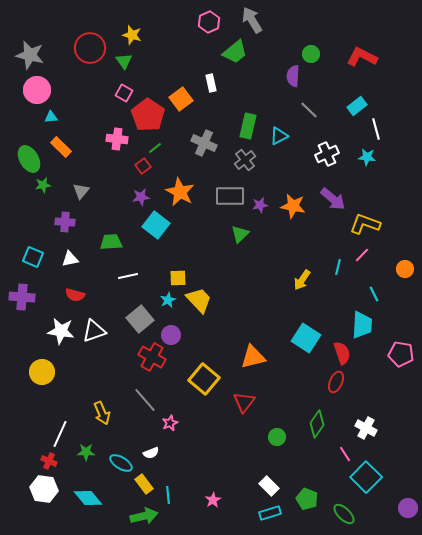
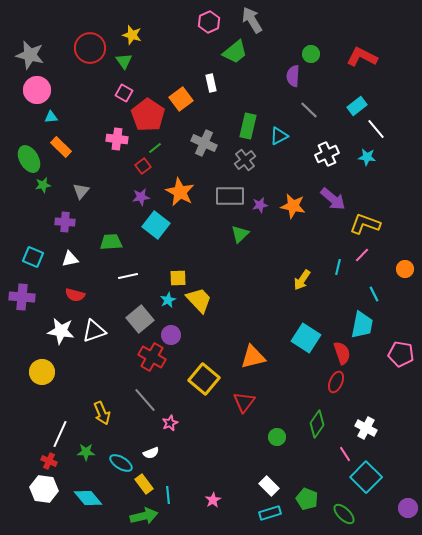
white line at (376, 129): rotated 25 degrees counterclockwise
cyan trapezoid at (362, 325): rotated 8 degrees clockwise
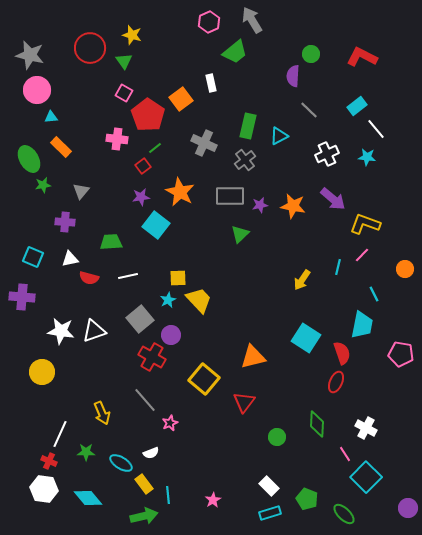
red semicircle at (75, 295): moved 14 px right, 17 px up
green diamond at (317, 424): rotated 32 degrees counterclockwise
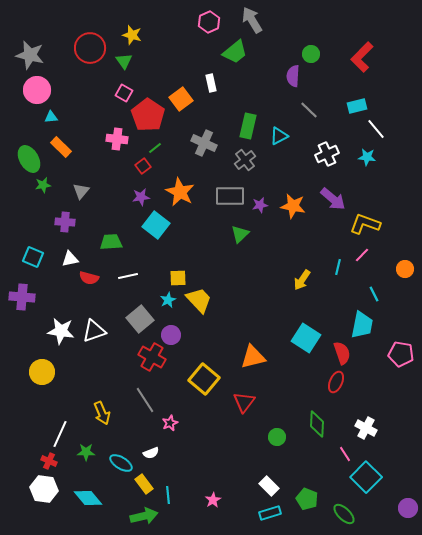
red L-shape at (362, 57): rotated 72 degrees counterclockwise
cyan rectangle at (357, 106): rotated 24 degrees clockwise
gray line at (145, 400): rotated 8 degrees clockwise
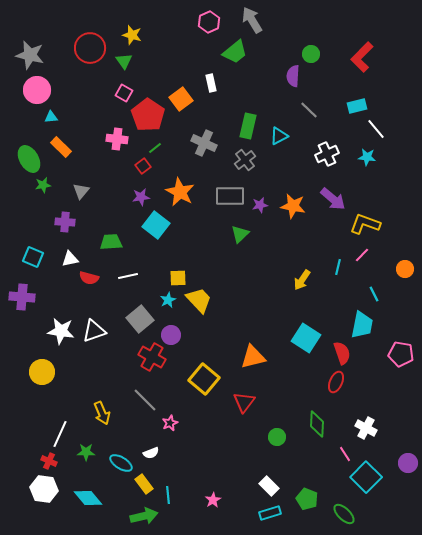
gray line at (145, 400): rotated 12 degrees counterclockwise
purple circle at (408, 508): moved 45 px up
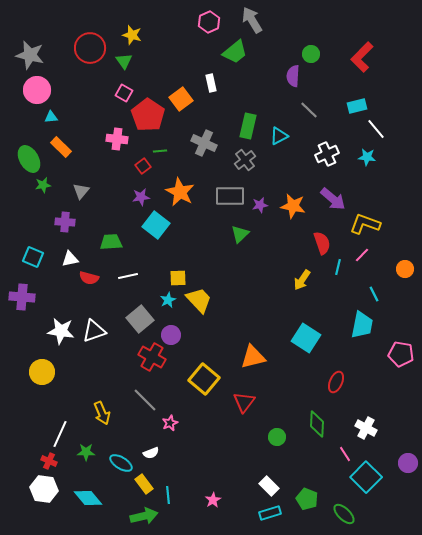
green line at (155, 148): moved 5 px right, 3 px down; rotated 32 degrees clockwise
red semicircle at (342, 353): moved 20 px left, 110 px up
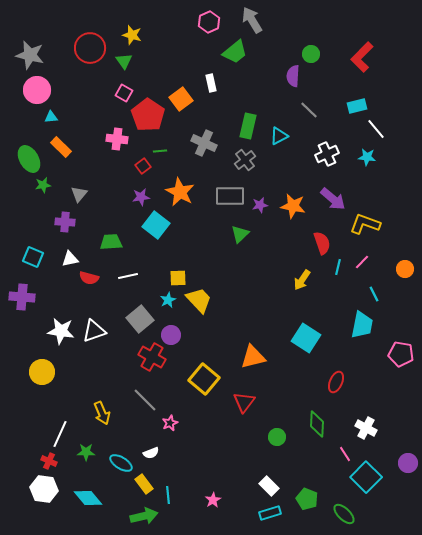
gray triangle at (81, 191): moved 2 px left, 3 px down
pink line at (362, 255): moved 7 px down
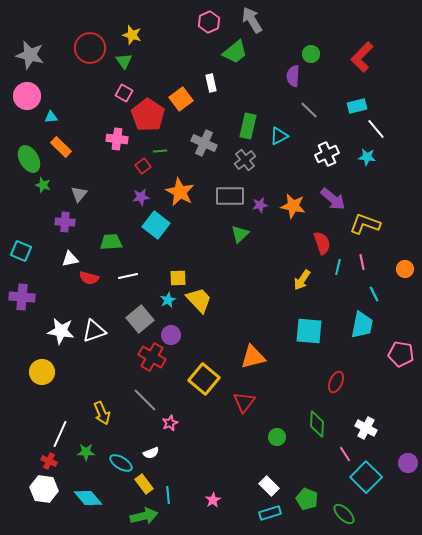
pink circle at (37, 90): moved 10 px left, 6 px down
green star at (43, 185): rotated 28 degrees clockwise
cyan square at (33, 257): moved 12 px left, 6 px up
pink line at (362, 262): rotated 56 degrees counterclockwise
cyan square at (306, 338): moved 3 px right, 7 px up; rotated 28 degrees counterclockwise
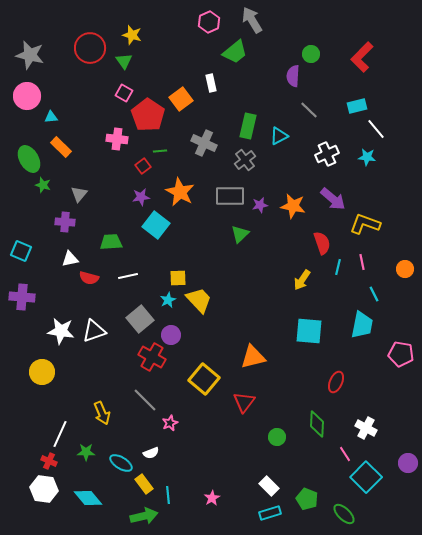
pink star at (213, 500): moved 1 px left, 2 px up
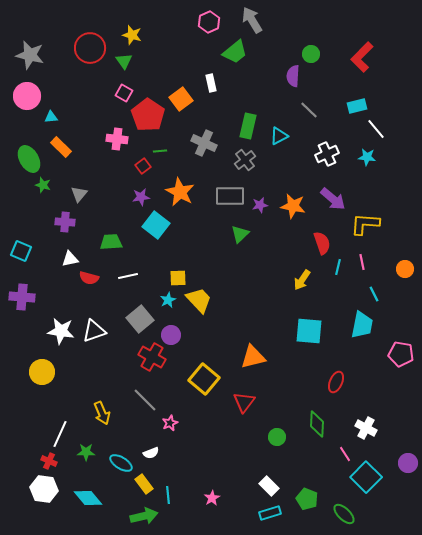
yellow L-shape at (365, 224): rotated 16 degrees counterclockwise
